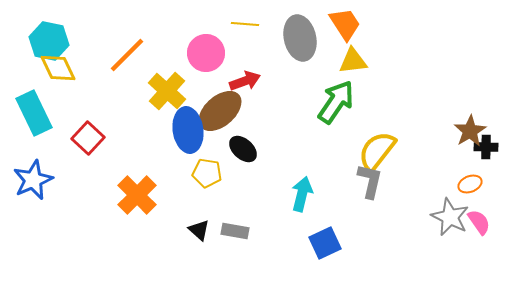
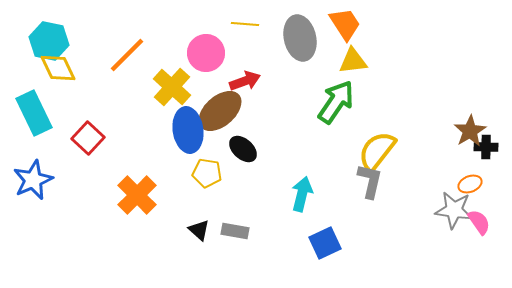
yellow cross: moved 5 px right, 4 px up
gray star: moved 4 px right, 7 px up; rotated 18 degrees counterclockwise
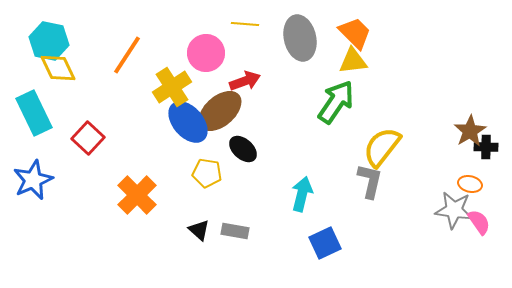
orange trapezoid: moved 10 px right, 9 px down; rotated 12 degrees counterclockwise
orange line: rotated 12 degrees counterclockwise
yellow cross: rotated 15 degrees clockwise
blue ellipse: moved 8 px up; rotated 33 degrees counterclockwise
yellow semicircle: moved 5 px right, 4 px up
orange ellipse: rotated 35 degrees clockwise
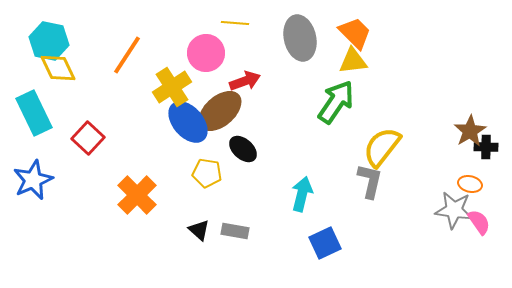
yellow line: moved 10 px left, 1 px up
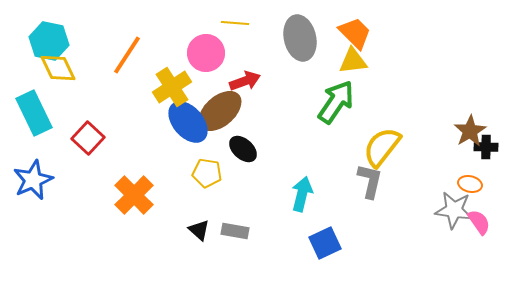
orange cross: moved 3 px left
